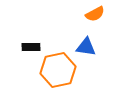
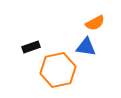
orange semicircle: moved 9 px down
black rectangle: rotated 18 degrees counterclockwise
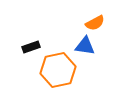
blue triangle: moved 1 px left, 1 px up
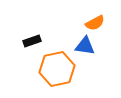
black rectangle: moved 1 px right, 6 px up
orange hexagon: moved 1 px left, 1 px up
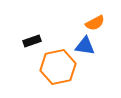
orange hexagon: moved 1 px right, 2 px up
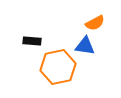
black rectangle: rotated 24 degrees clockwise
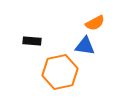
orange hexagon: moved 2 px right, 5 px down
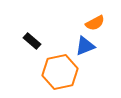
black rectangle: rotated 36 degrees clockwise
blue triangle: rotated 30 degrees counterclockwise
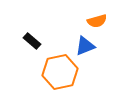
orange semicircle: moved 2 px right, 2 px up; rotated 12 degrees clockwise
